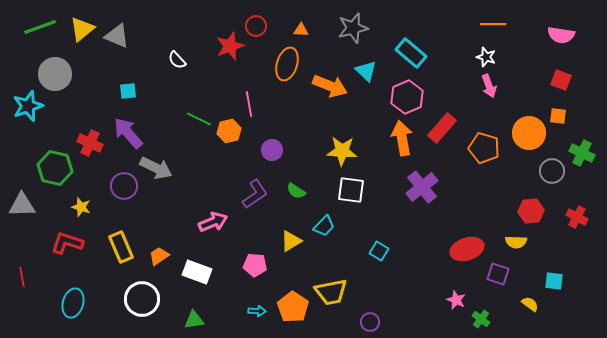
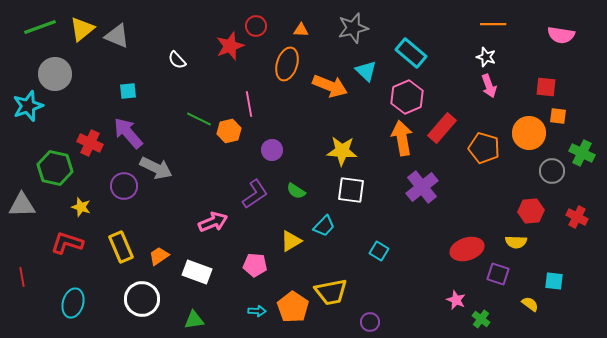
red square at (561, 80): moved 15 px left, 7 px down; rotated 15 degrees counterclockwise
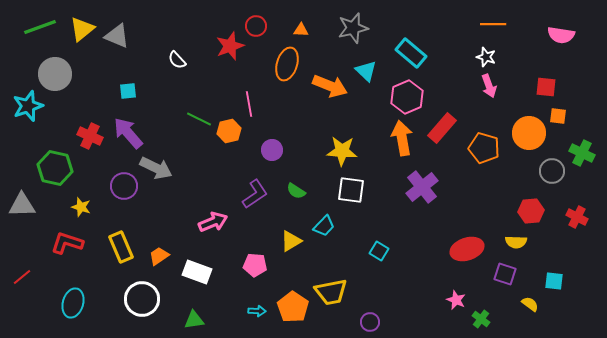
red cross at (90, 143): moved 7 px up
purple square at (498, 274): moved 7 px right
red line at (22, 277): rotated 60 degrees clockwise
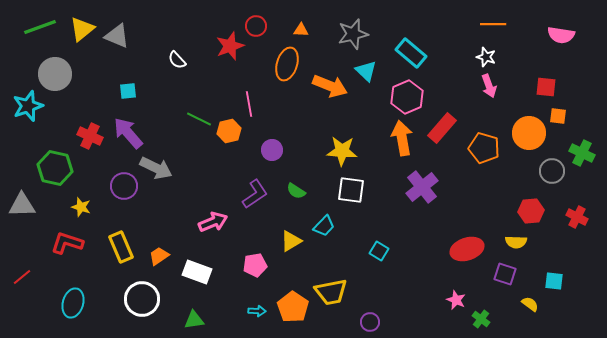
gray star at (353, 28): moved 6 px down
pink pentagon at (255, 265): rotated 15 degrees counterclockwise
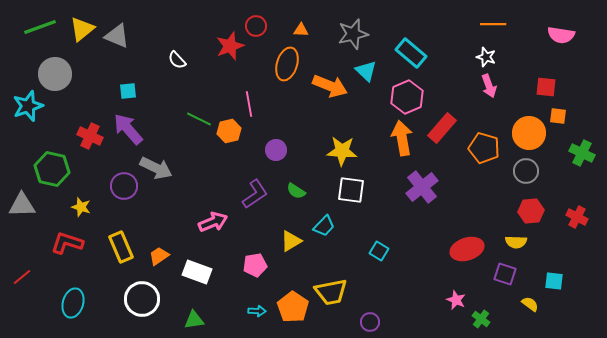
purple arrow at (128, 133): moved 4 px up
purple circle at (272, 150): moved 4 px right
green hexagon at (55, 168): moved 3 px left, 1 px down
gray circle at (552, 171): moved 26 px left
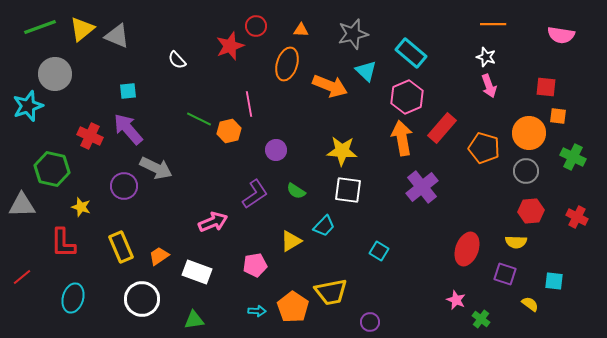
green cross at (582, 153): moved 9 px left, 4 px down
white square at (351, 190): moved 3 px left
red L-shape at (67, 243): moved 4 px left; rotated 108 degrees counterclockwise
red ellipse at (467, 249): rotated 52 degrees counterclockwise
cyan ellipse at (73, 303): moved 5 px up
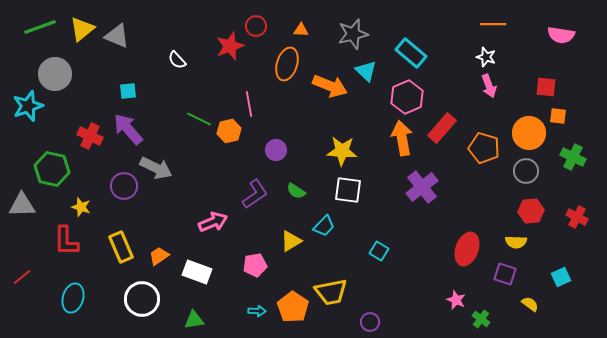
red L-shape at (63, 243): moved 3 px right, 2 px up
cyan square at (554, 281): moved 7 px right, 4 px up; rotated 30 degrees counterclockwise
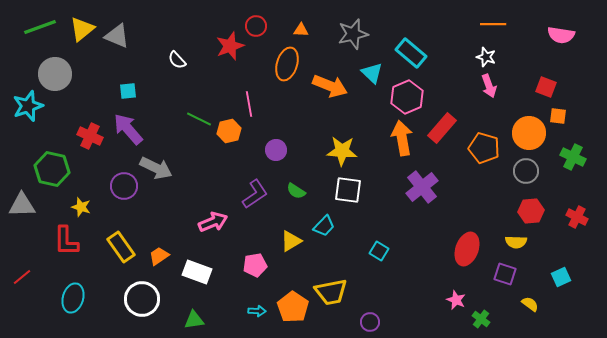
cyan triangle at (366, 71): moved 6 px right, 2 px down
red square at (546, 87): rotated 15 degrees clockwise
yellow rectangle at (121, 247): rotated 12 degrees counterclockwise
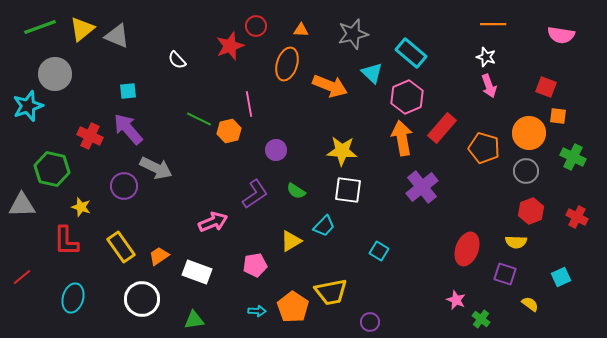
red hexagon at (531, 211): rotated 15 degrees counterclockwise
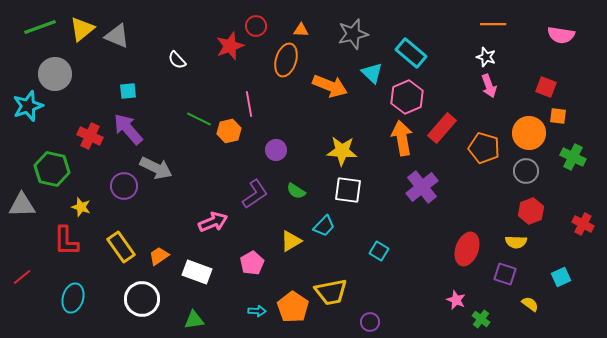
orange ellipse at (287, 64): moved 1 px left, 4 px up
red cross at (577, 217): moved 6 px right, 7 px down
pink pentagon at (255, 265): moved 3 px left, 2 px up; rotated 20 degrees counterclockwise
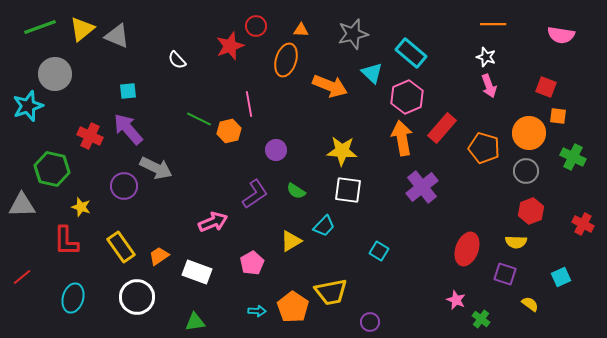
white circle at (142, 299): moved 5 px left, 2 px up
green triangle at (194, 320): moved 1 px right, 2 px down
